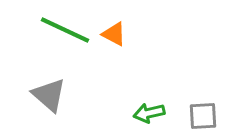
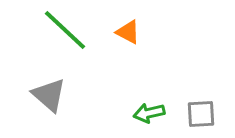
green line: rotated 18 degrees clockwise
orange triangle: moved 14 px right, 2 px up
gray square: moved 2 px left, 2 px up
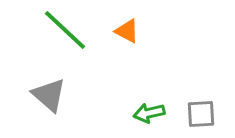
orange triangle: moved 1 px left, 1 px up
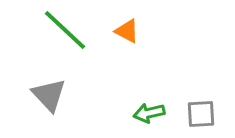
gray triangle: rotated 6 degrees clockwise
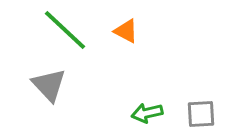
orange triangle: moved 1 px left
gray triangle: moved 10 px up
green arrow: moved 2 px left
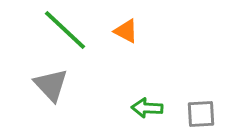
gray triangle: moved 2 px right
green arrow: moved 5 px up; rotated 16 degrees clockwise
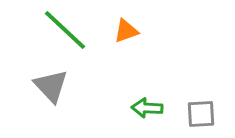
orange triangle: rotated 48 degrees counterclockwise
gray triangle: moved 1 px down
